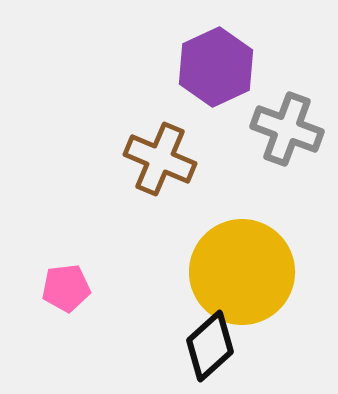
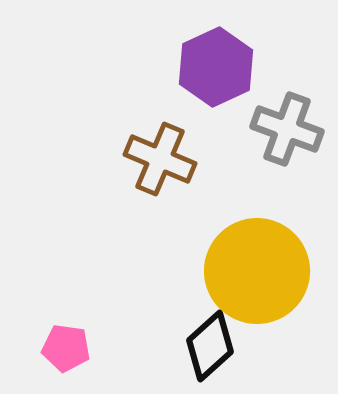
yellow circle: moved 15 px right, 1 px up
pink pentagon: moved 60 px down; rotated 15 degrees clockwise
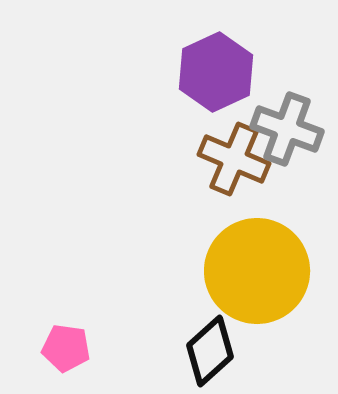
purple hexagon: moved 5 px down
brown cross: moved 74 px right
black diamond: moved 5 px down
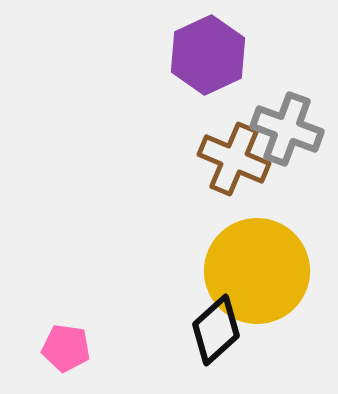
purple hexagon: moved 8 px left, 17 px up
black diamond: moved 6 px right, 21 px up
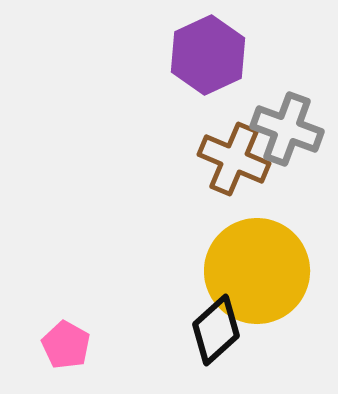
pink pentagon: moved 3 px up; rotated 21 degrees clockwise
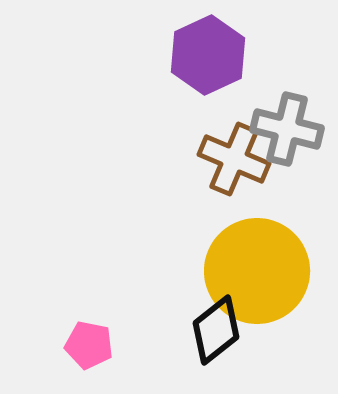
gray cross: rotated 6 degrees counterclockwise
black diamond: rotated 4 degrees clockwise
pink pentagon: moved 23 px right; rotated 18 degrees counterclockwise
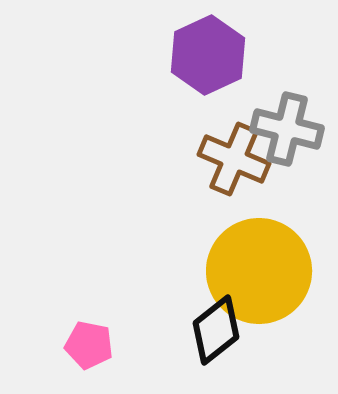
yellow circle: moved 2 px right
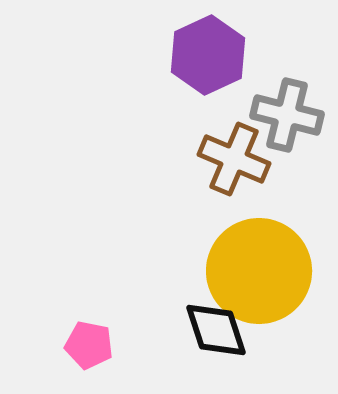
gray cross: moved 14 px up
black diamond: rotated 70 degrees counterclockwise
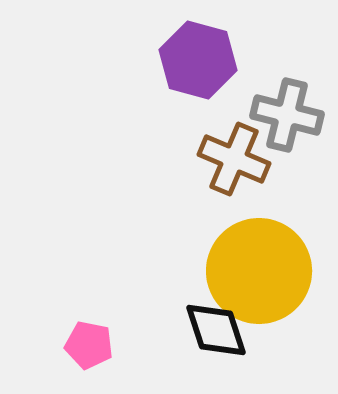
purple hexagon: moved 10 px left, 5 px down; rotated 20 degrees counterclockwise
